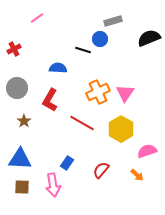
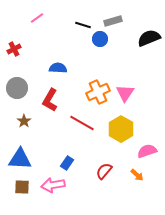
black line: moved 25 px up
red semicircle: moved 3 px right, 1 px down
pink arrow: rotated 90 degrees clockwise
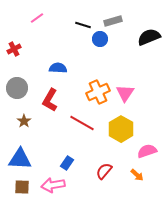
black semicircle: moved 1 px up
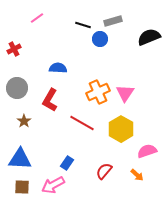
pink arrow: rotated 20 degrees counterclockwise
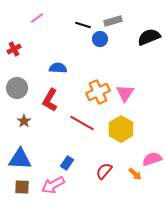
pink semicircle: moved 5 px right, 8 px down
orange arrow: moved 2 px left, 1 px up
